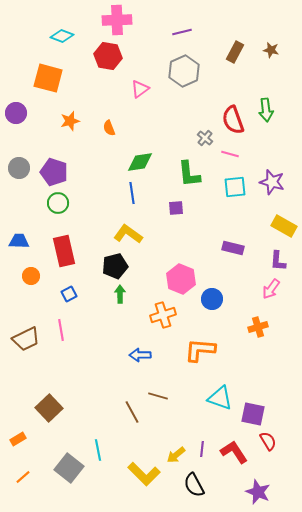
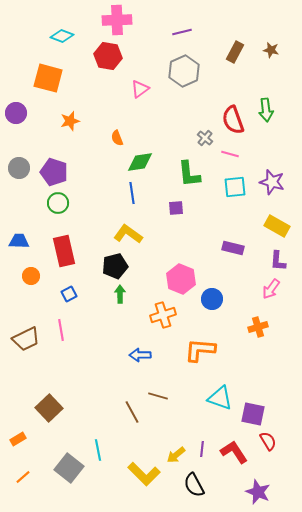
orange semicircle at (109, 128): moved 8 px right, 10 px down
yellow rectangle at (284, 226): moved 7 px left
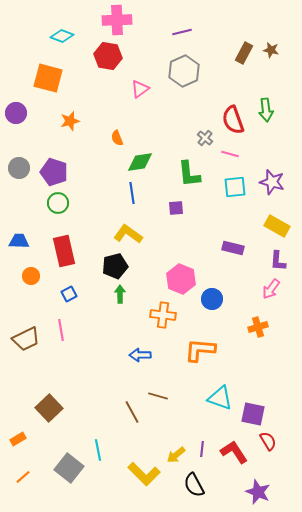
brown rectangle at (235, 52): moved 9 px right, 1 px down
orange cross at (163, 315): rotated 25 degrees clockwise
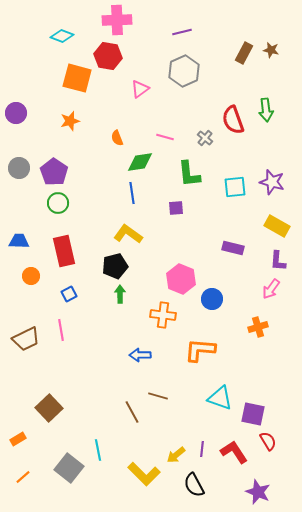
orange square at (48, 78): moved 29 px right
pink line at (230, 154): moved 65 px left, 17 px up
purple pentagon at (54, 172): rotated 16 degrees clockwise
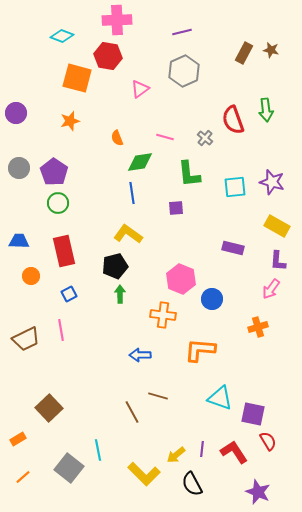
black semicircle at (194, 485): moved 2 px left, 1 px up
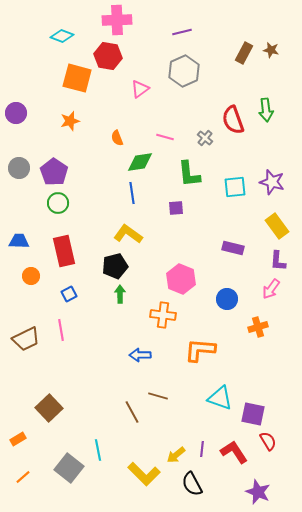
yellow rectangle at (277, 226): rotated 25 degrees clockwise
blue circle at (212, 299): moved 15 px right
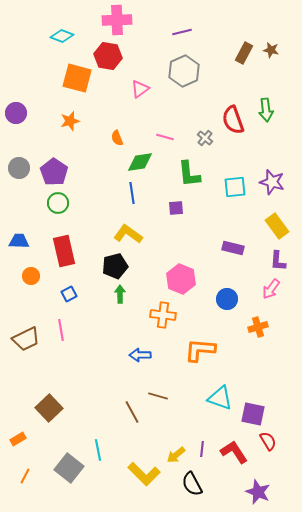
orange line at (23, 477): moved 2 px right, 1 px up; rotated 21 degrees counterclockwise
